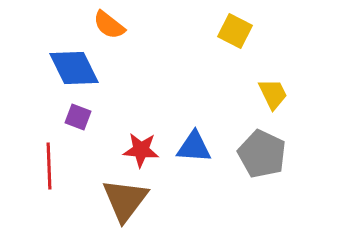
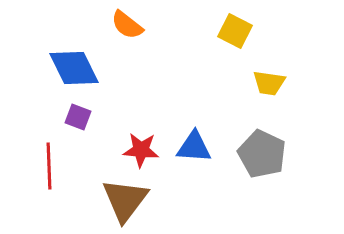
orange semicircle: moved 18 px right
yellow trapezoid: moved 4 px left, 11 px up; rotated 124 degrees clockwise
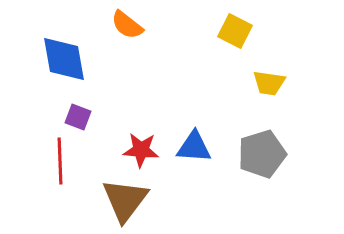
blue diamond: moved 10 px left, 9 px up; rotated 16 degrees clockwise
gray pentagon: rotated 30 degrees clockwise
red line: moved 11 px right, 5 px up
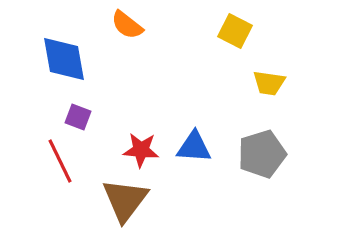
red line: rotated 24 degrees counterclockwise
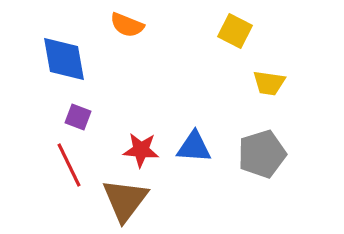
orange semicircle: rotated 16 degrees counterclockwise
red line: moved 9 px right, 4 px down
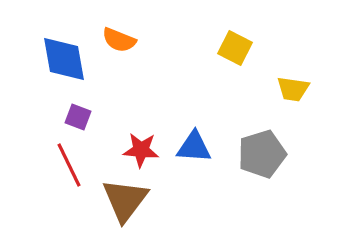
orange semicircle: moved 8 px left, 15 px down
yellow square: moved 17 px down
yellow trapezoid: moved 24 px right, 6 px down
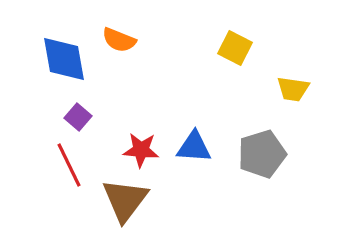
purple square: rotated 20 degrees clockwise
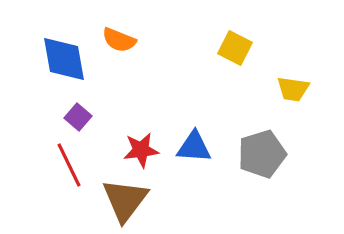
red star: rotated 12 degrees counterclockwise
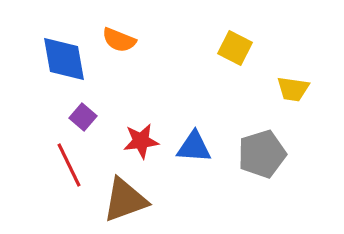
purple square: moved 5 px right
red star: moved 9 px up
brown triangle: rotated 33 degrees clockwise
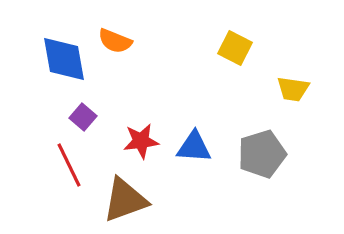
orange semicircle: moved 4 px left, 1 px down
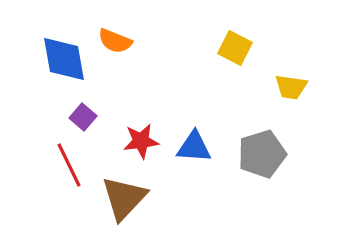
yellow trapezoid: moved 2 px left, 2 px up
brown triangle: moved 1 px left, 2 px up; rotated 27 degrees counterclockwise
